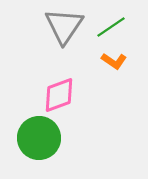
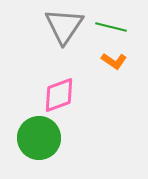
green line: rotated 48 degrees clockwise
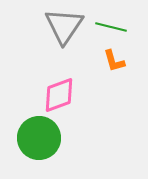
orange L-shape: rotated 40 degrees clockwise
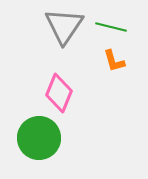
pink diamond: moved 2 px up; rotated 48 degrees counterclockwise
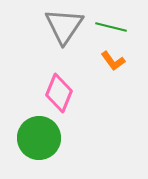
orange L-shape: moved 1 px left; rotated 20 degrees counterclockwise
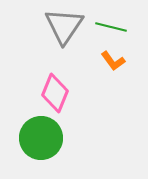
pink diamond: moved 4 px left
green circle: moved 2 px right
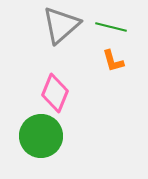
gray triangle: moved 3 px left, 1 px up; rotated 15 degrees clockwise
orange L-shape: rotated 20 degrees clockwise
green circle: moved 2 px up
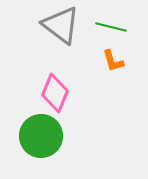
gray triangle: rotated 42 degrees counterclockwise
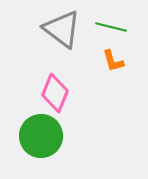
gray triangle: moved 1 px right, 4 px down
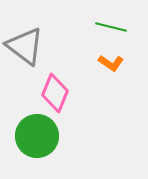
gray triangle: moved 37 px left, 17 px down
orange L-shape: moved 2 px left, 2 px down; rotated 40 degrees counterclockwise
green circle: moved 4 px left
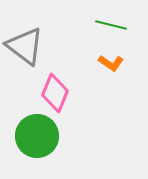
green line: moved 2 px up
